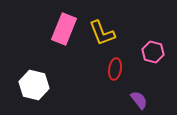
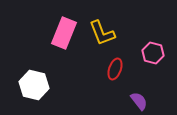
pink rectangle: moved 4 px down
pink hexagon: moved 1 px down
red ellipse: rotated 10 degrees clockwise
purple semicircle: moved 1 px down
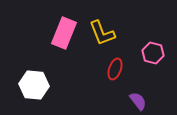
white hexagon: rotated 8 degrees counterclockwise
purple semicircle: moved 1 px left
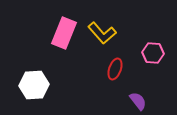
yellow L-shape: rotated 20 degrees counterclockwise
pink hexagon: rotated 10 degrees counterclockwise
white hexagon: rotated 8 degrees counterclockwise
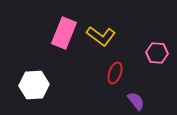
yellow L-shape: moved 1 px left, 3 px down; rotated 12 degrees counterclockwise
pink hexagon: moved 4 px right
red ellipse: moved 4 px down
purple semicircle: moved 2 px left
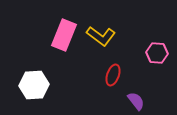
pink rectangle: moved 2 px down
red ellipse: moved 2 px left, 2 px down
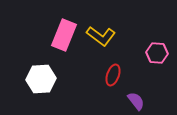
white hexagon: moved 7 px right, 6 px up
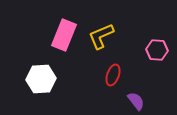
yellow L-shape: rotated 120 degrees clockwise
pink hexagon: moved 3 px up
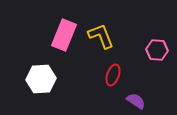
yellow L-shape: rotated 92 degrees clockwise
purple semicircle: rotated 18 degrees counterclockwise
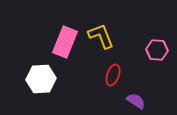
pink rectangle: moved 1 px right, 7 px down
